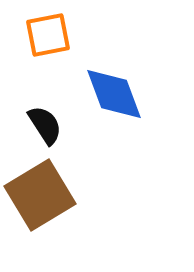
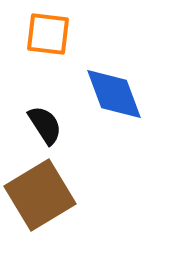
orange square: moved 1 px up; rotated 18 degrees clockwise
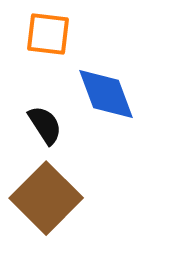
blue diamond: moved 8 px left
brown square: moved 6 px right, 3 px down; rotated 14 degrees counterclockwise
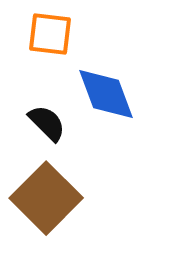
orange square: moved 2 px right
black semicircle: moved 2 px right, 2 px up; rotated 12 degrees counterclockwise
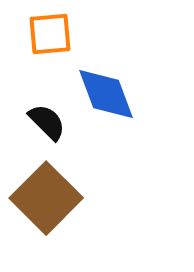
orange square: rotated 12 degrees counterclockwise
black semicircle: moved 1 px up
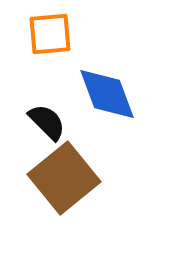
blue diamond: moved 1 px right
brown square: moved 18 px right, 20 px up; rotated 6 degrees clockwise
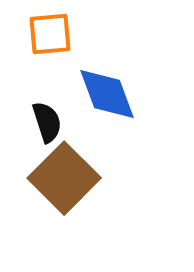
black semicircle: rotated 27 degrees clockwise
brown square: rotated 6 degrees counterclockwise
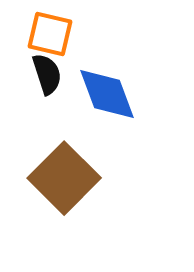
orange square: rotated 18 degrees clockwise
black semicircle: moved 48 px up
